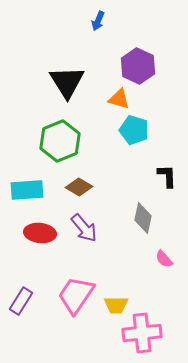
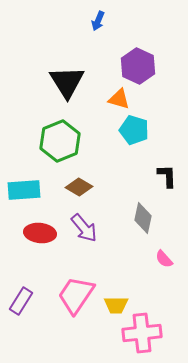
cyan rectangle: moved 3 px left
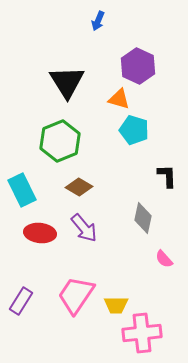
cyan rectangle: moved 2 px left; rotated 68 degrees clockwise
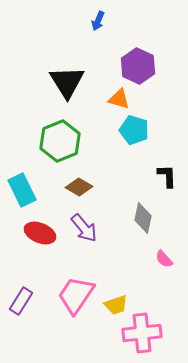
red ellipse: rotated 16 degrees clockwise
yellow trapezoid: rotated 20 degrees counterclockwise
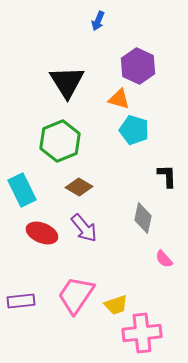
red ellipse: moved 2 px right
purple rectangle: rotated 52 degrees clockwise
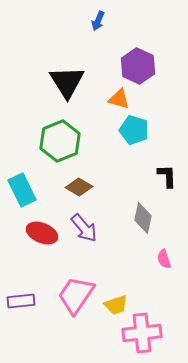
pink semicircle: rotated 24 degrees clockwise
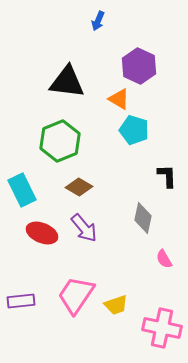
purple hexagon: moved 1 px right
black triangle: rotated 51 degrees counterclockwise
orange triangle: rotated 15 degrees clockwise
pink semicircle: rotated 12 degrees counterclockwise
pink cross: moved 20 px right, 5 px up; rotated 18 degrees clockwise
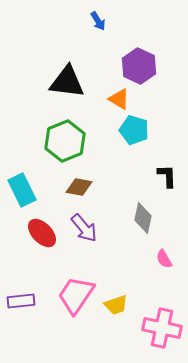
blue arrow: rotated 54 degrees counterclockwise
green hexagon: moved 5 px right
brown diamond: rotated 20 degrees counterclockwise
red ellipse: rotated 24 degrees clockwise
